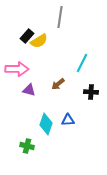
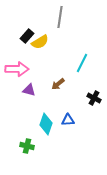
yellow semicircle: moved 1 px right, 1 px down
black cross: moved 3 px right, 6 px down; rotated 24 degrees clockwise
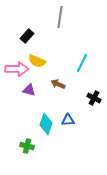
yellow semicircle: moved 3 px left, 19 px down; rotated 54 degrees clockwise
brown arrow: rotated 64 degrees clockwise
